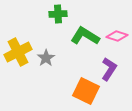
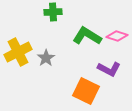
green cross: moved 5 px left, 2 px up
green L-shape: moved 2 px right
purple L-shape: rotated 85 degrees clockwise
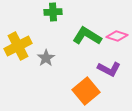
yellow cross: moved 6 px up
orange square: rotated 24 degrees clockwise
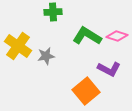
yellow cross: rotated 28 degrees counterclockwise
gray star: moved 2 px up; rotated 24 degrees clockwise
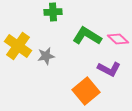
pink diamond: moved 1 px right, 3 px down; rotated 25 degrees clockwise
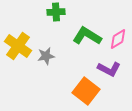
green cross: moved 3 px right
pink diamond: rotated 75 degrees counterclockwise
orange square: rotated 12 degrees counterclockwise
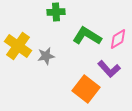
purple L-shape: rotated 20 degrees clockwise
orange square: moved 2 px up
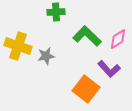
green L-shape: rotated 12 degrees clockwise
yellow cross: rotated 16 degrees counterclockwise
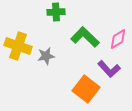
green L-shape: moved 2 px left, 1 px down
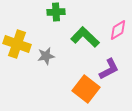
pink diamond: moved 9 px up
yellow cross: moved 1 px left, 2 px up
purple L-shape: rotated 75 degrees counterclockwise
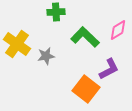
yellow cross: rotated 16 degrees clockwise
